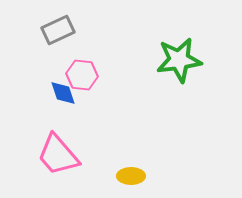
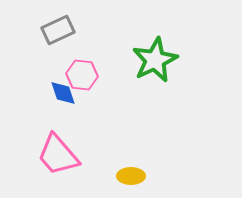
green star: moved 24 px left; rotated 18 degrees counterclockwise
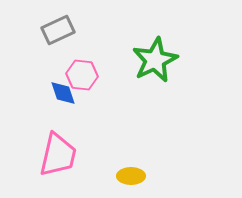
pink trapezoid: rotated 126 degrees counterclockwise
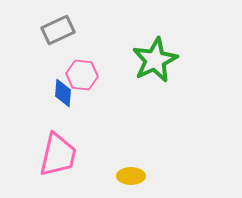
blue diamond: rotated 24 degrees clockwise
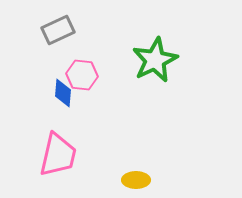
yellow ellipse: moved 5 px right, 4 px down
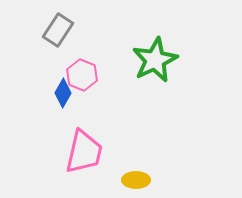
gray rectangle: rotated 32 degrees counterclockwise
pink hexagon: rotated 16 degrees clockwise
blue diamond: rotated 24 degrees clockwise
pink trapezoid: moved 26 px right, 3 px up
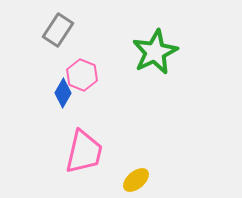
green star: moved 8 px up
yellow ellipse: rotated 40 degrees counterclockwise
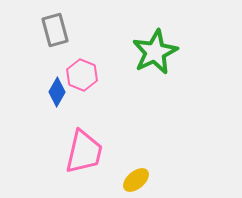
gray rectangle: moved 3 px left; rotated 48 degrees counterclockwise
blue diamond: moved 6 px left, 1 px up
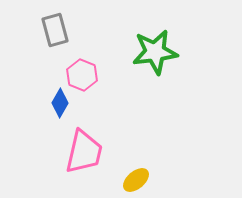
green star: rotated 18 degrees clockwise
blue diamond: moved 3 px right, 11 px down
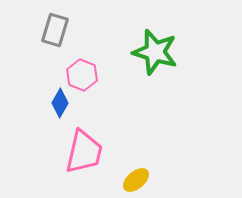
gray rectangle: rotated 32 degrees clockwise
green star: rotated 24 degrees clockwise
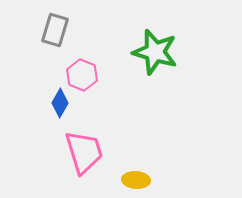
pink trapezoid: rotated 30 degrees counterclockwise
yellow ellipse: rotated 44 degrees clockwise
